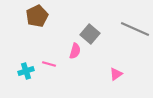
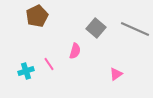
gray square: moved 6 px right, 6 px up
pink line: rotated 40 degrees clockwise
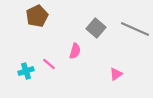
pink line: rotated 16 degrees counterclockwise
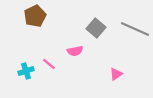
brown pentagon: moved 2 px left
pink semicircle: rotated 63 degrees clockwise
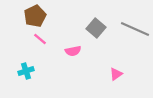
pink semicircle: moved 2 px left
pink line: moved 9 px left, 25 px up
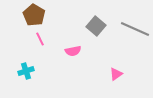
brown pentagon: moved 1 px left, 1 px up; rotated 15 degrees counterclockwise
gray square: moved 2 px up
pink line: rotated 24 degrees clockwise
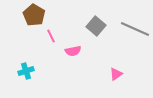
pink line: moved 11 px right, 3 px up
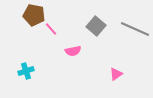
brown pentagon: rotated 20 degrees counterclockwise
pink line: moved 7 px up; rotated 16 degrees counterclockwise
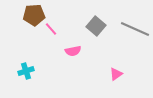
brown pentagon: rotated 15 degrees counterclockwise
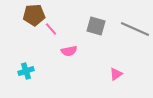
gray square: rotated 24 degrees counterclockwise
pink semicircle: moved 4 px left
